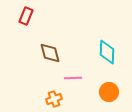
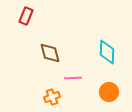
orange cross: moved 2 px left, 2 px up
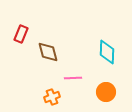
red rectangle: moved 5 px left, 18 px down
brown diamond: moved 2 px left, 1 px up
orange circle: moved 3 px left
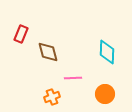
orange circle: moved 1 px left, 2 px down
